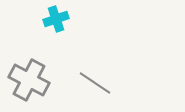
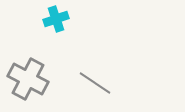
gray cross: moved 1 px left, 1 px up
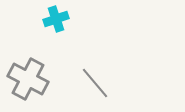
gray line: rotated 16 degrees clockwise
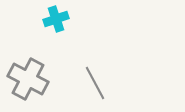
gray line: rotated 12 degrees clockwise
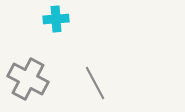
cyan cross: rotated 15 degrees clockwise
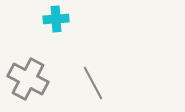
gray line: moved 2 px left
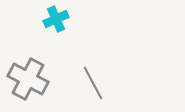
cyan cross: rotated 20 degrees counterclockwise
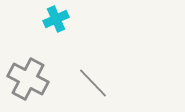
gray line: rotated 16 degrees counterclockwise
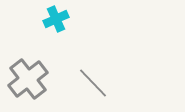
gray cross: rotated 24 degrees clockwise
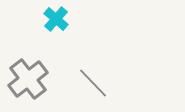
cyan cross: rotated 25 degrees counterclockwise
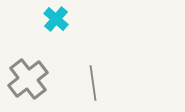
gray line: rotated 36 degrees clockwise
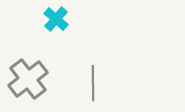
gray line: rotated 8 degrees clockwise
